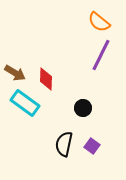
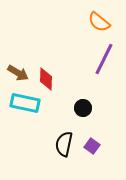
purple line: moved 3 px right, 4 px down
brown arrow: moved 3 px right
cyan rectangle: rotated 24 degrees counterclockwise
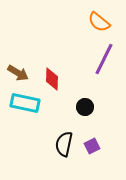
red diamond: moved 6 px right
black circle: moved 2 px right, 1 px up
purple square: rotated 28 degrees clockwise
